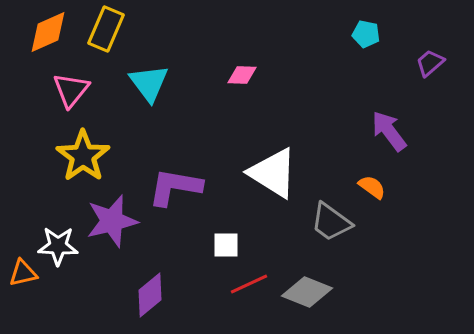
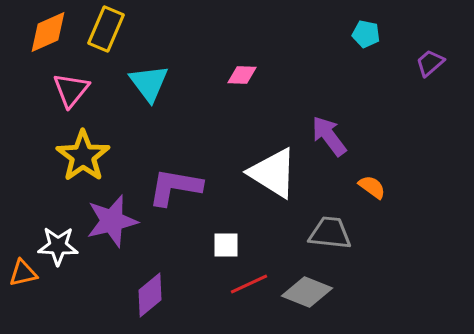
purple arrow: moved 60 px left, 5 px down
gray trapezoid: moved 1 px left, 11 px down; rotated 150 degrees clockwise
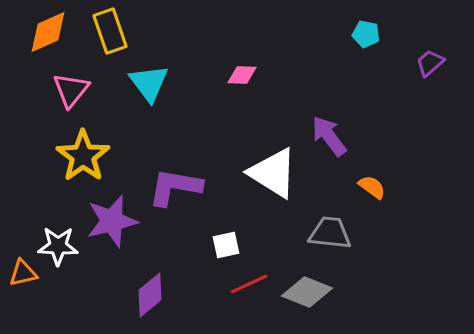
yellow rectangle: moved 4 px right, 2 px down; rotated 42 degrees counterclockwise
white square: rotated 12 degrees counterclockwise
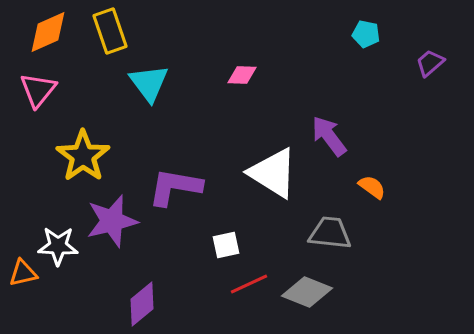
pink triangle: moved 33 px left
purple diamond: moved 8 px left, 9 px down
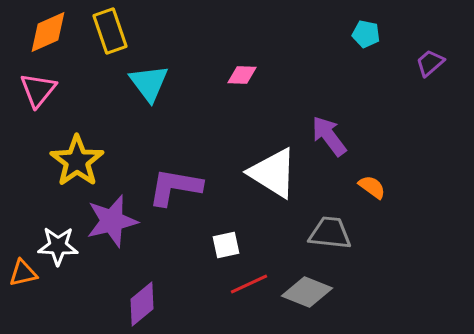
yellow star: moved 6 px left, 5 px down
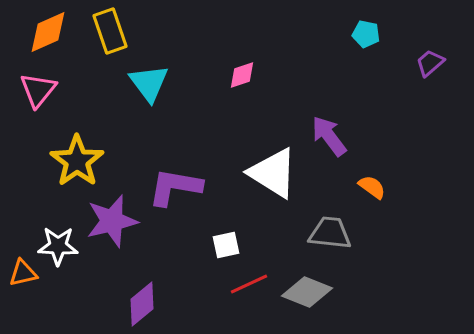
pink diamond: rotated 20 degrees counterclockwise
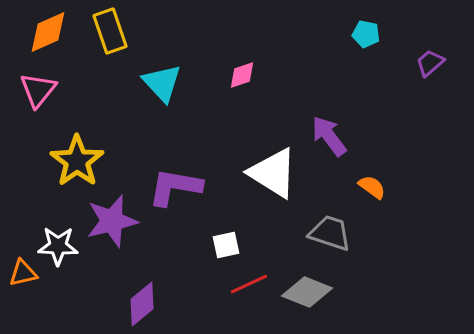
cyan triangle: moved 13 px right; rotated 6 degrees counterclockwise
gray trapezoid: rotated 12 degrees clockwise
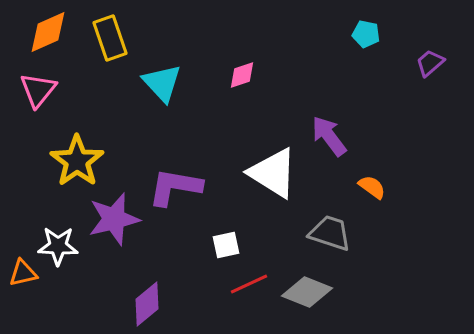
yellow rectangle: moved 7 px down
purple star: moved 2 px right, 2 px up
purple diamond: moved 5 px right
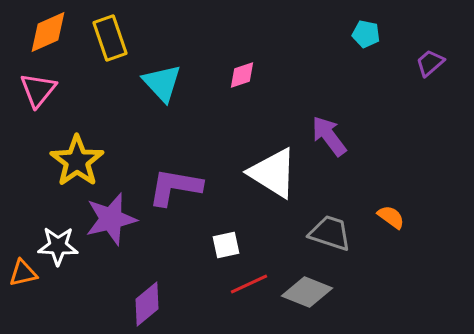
orange semicircle: moved 19 px right, 30 px down
purple star: moved 3 px left
